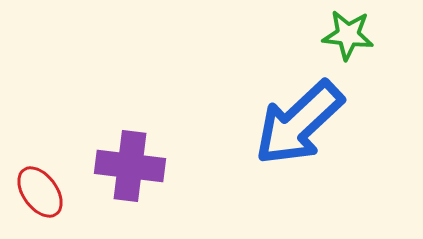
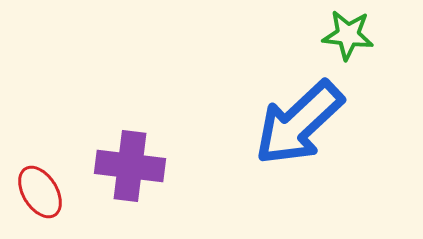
red ellipse: rotated 4 degrees clockwise
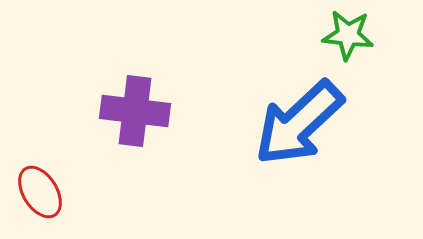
purple cross: moved 5 px right, 55 px up
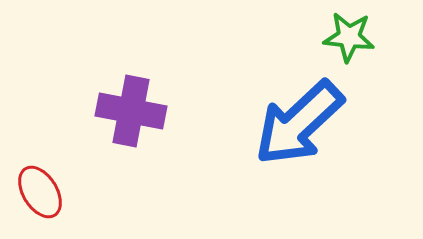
green star: moved 1 px right, 2 px down
purple cross: moved 4 px left; rotated 4 degrees clockwise
